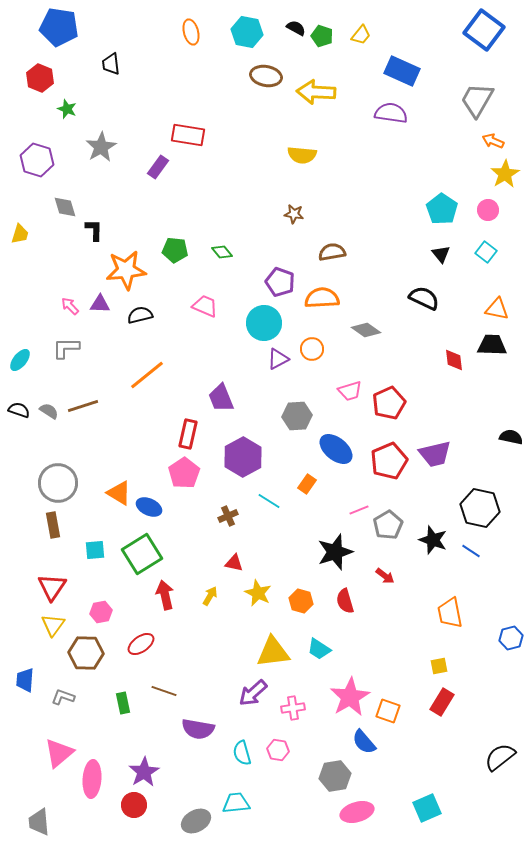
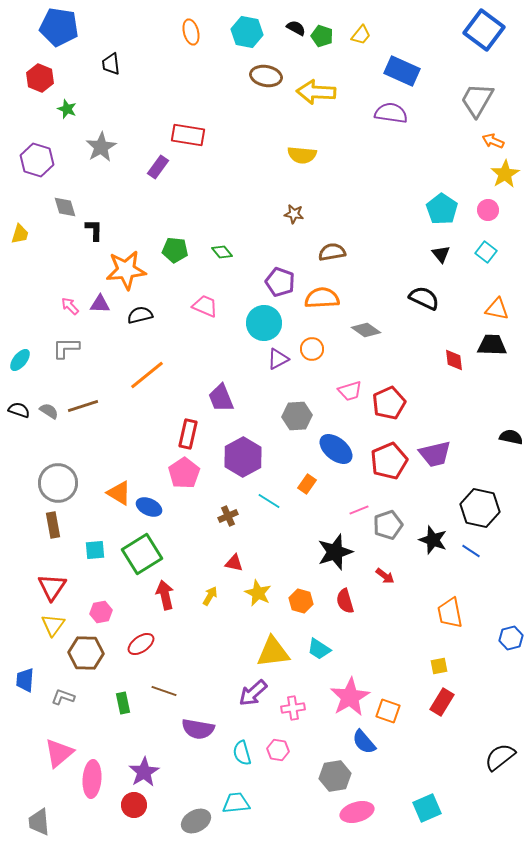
gray pentagon at (388, 525): rotated 12 degrees clockwise
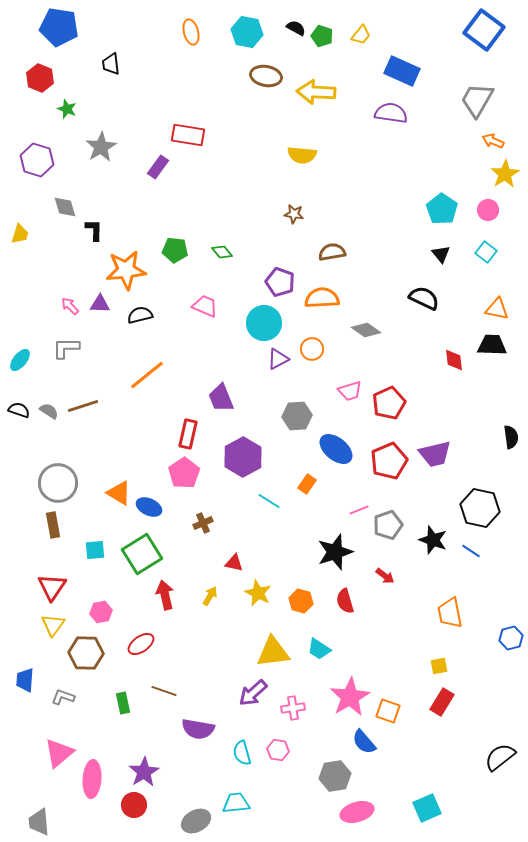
black semicircle at (511, 437): rotated 70 degrees clockwise
brown cross at (228, 516): moved 25 px left, 7 px down
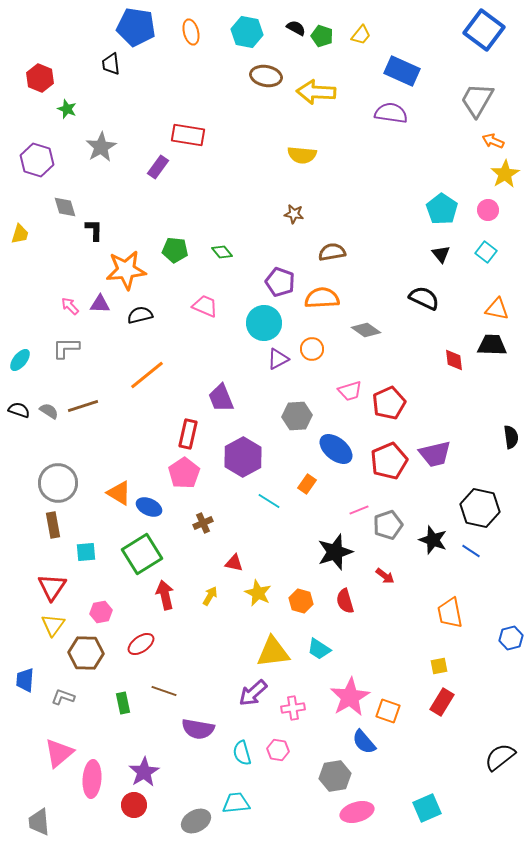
blue pentagon at (59, 27): moved 77 px right
cyan square at (95, 550): moved 9 px left, 2 px down
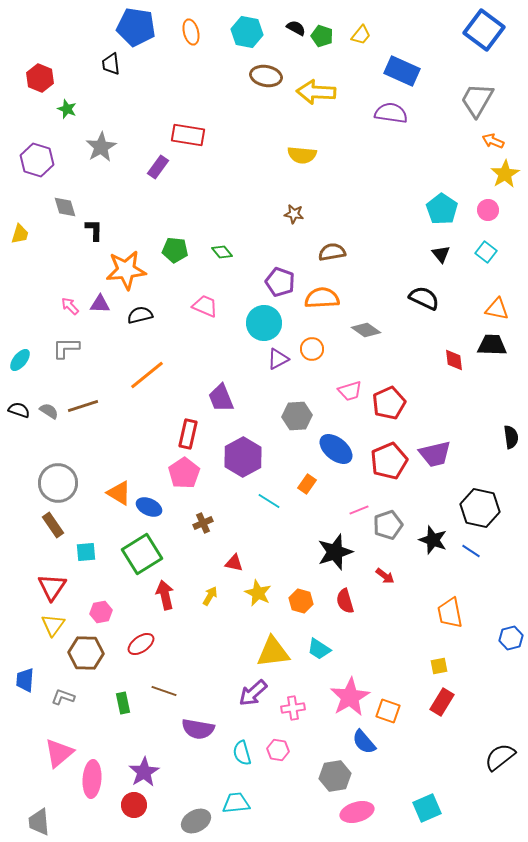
brown rectangle at (53, 525): rotated 25 degrees counterclockwise
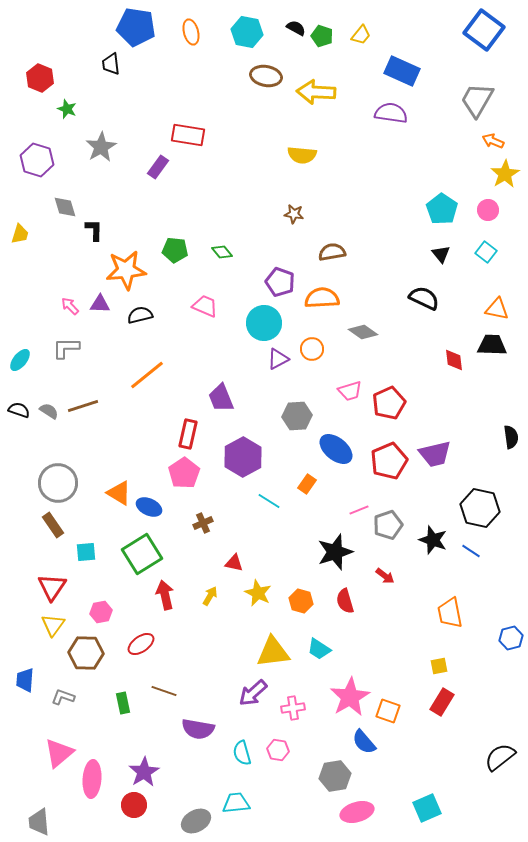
gray diamond at (366, 330): moved 3 px left, 2 px down
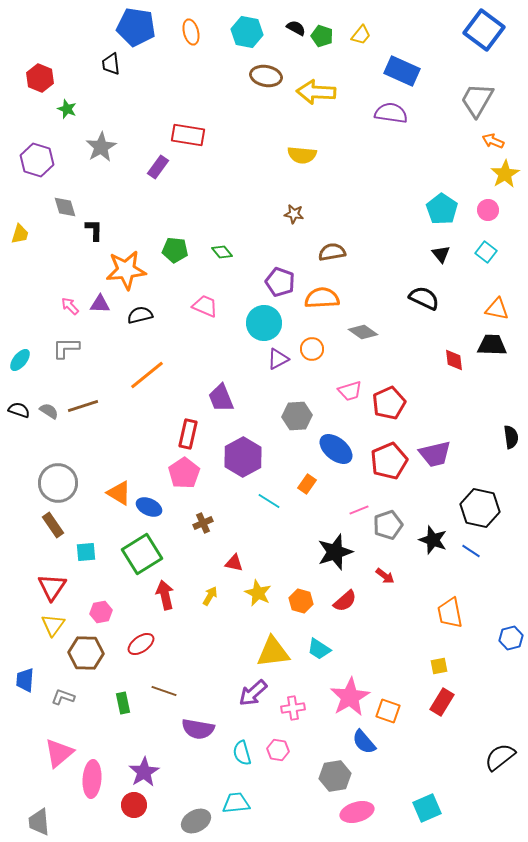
red semicircle at (345, 601): rotated 115 degrees counterclockwise
